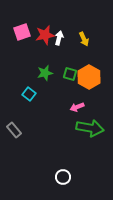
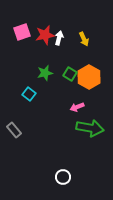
green square: rotated 16 degrees clockwise
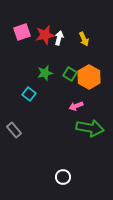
pink arrow: moved 1 px left, 1 px up
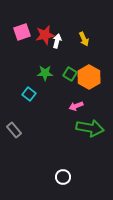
white arrow: moved 2 px left, 3 px down
green star: rotated 14 degrees clockwise
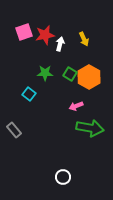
pink square: moved 2 px right
white arrow: moved 3 px right, 3 px down
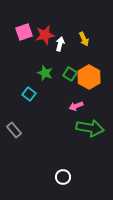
green star: rotated 21 degrees clockwise
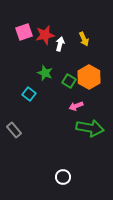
green square: moved 1 px left, 7 px down
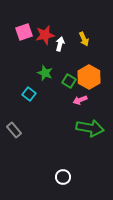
pink arrow: moved 4 px right, 6 px up
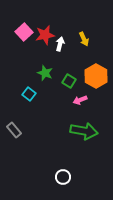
pink square: rotated 24 degrees counterclockwise
orange hexagon: moved 7 px right, 1 px up
green arrow: moved 6 px left, 3 px down
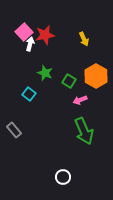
white arrow: moved 30 px left
green arrow: rotated 56 degrees clockwise
